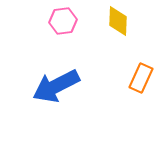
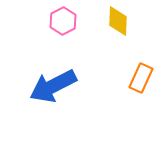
pink hexagon: rotated 20 degrees counterclockwise
blue arrow: moved 3 px left
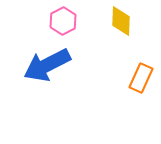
yellow diamond: moved 3 px right
blue arrow: moved 6 px left, 21 px up
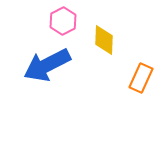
yellow diamond: moved 17 px left, 19 px down
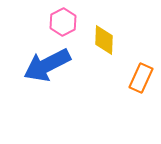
pink hexagon: moved 1 px down
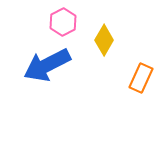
yellow diamond: rotated 28 degrees clockwise
